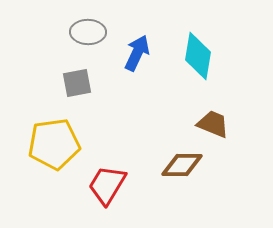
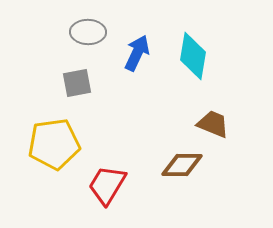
cyan diamond: moved 5 px left
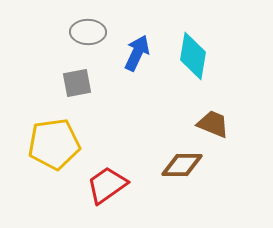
red trapezoid: rotated 24 degrees clockwise
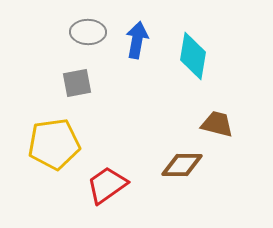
blue arrow: moved 13 px up; rotated 15 degrees counterclockwise
brown trapezoid: moved 4 px right; rotated 8 degrees counterclockwise
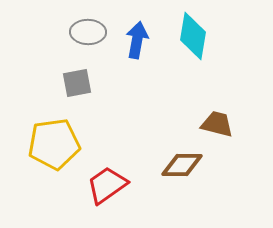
cyan diamond: moved 20 px up
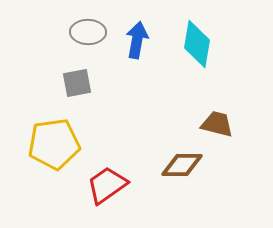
cyan diamond: moved 4 px right, 8 px down
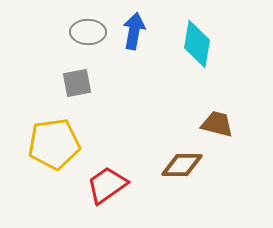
blue arrow: moved 3 px left, 9 px up
